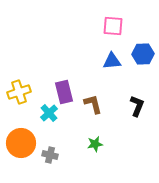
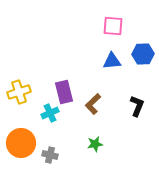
brown L-shape: rotated 120 degrees counterclockwise
cyan cross: moved 1 px right; rotated 18 degrees clockwise
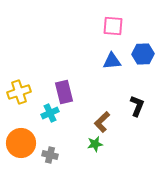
brown L-shape: moved 9 px right, 18 px down
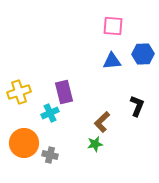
orange circle: moved 3 px right
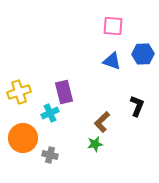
blue triangle: rotated 24 degrees clockwise
orange circle: moved 1 px left, 5 px up
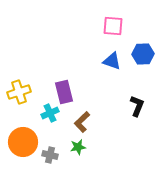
brown L-shape: moved 20 px left
orange circle: moved 4 px down
green star: moved 17 px left, 3 px down
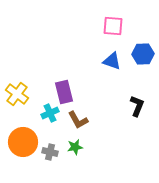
yellow cross: moved 2 px left, 2 px down; rotated 35 degrees counterclockwise
brown L-shape: moved 4 px left, 2 px up; rotated 75 degrees counterclockwise
green star: moved 3 px left
gray cross: moved 3 px up
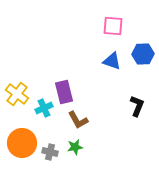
cyan cross: moved 6 px left, 5 px up
orange circle: moved 1 px left, 1 px down
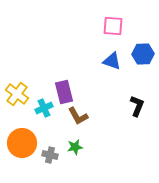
brown L-shape: moved 4 px up
gray cross: moved 3 px down
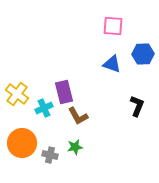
blue triangle: moved 3 px down
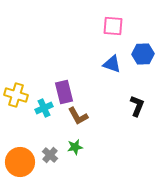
yellow cross: moved 1 px left, 1 px down; rotated 20 degrees counterclockwise
orange circle: moved 2 px left, 19 px down
gray cross: rotated 28 degrees clockwise
